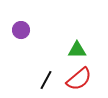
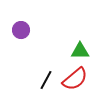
green triangle: moved 3 px right, 1 px down
red semicircle: moved 4 px left
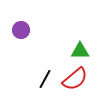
black line: moved 1 px left, 1 px up
